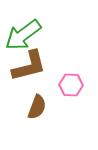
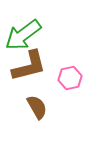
pink hexagon: moved 1 px left, 7 px up; rotated 15 degrees counterclockwise
brown semicircle: rotated 50 degrees counterclockwise
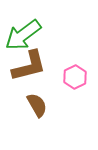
pink hexagon: moved 5 px right, 1 px up; rotated 15 degrees counterclockwise
brown semicircle: moved 2 px up
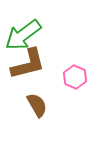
brown L-shape: moved 1 px left, 2 px up
pink hexagon: rotated 10 degrees counterclockwise
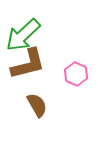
green arrow: rotated 6 degrees counterclockwise
pink hexagon: moved 1 px right, 3 px up
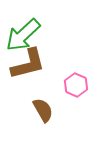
pink hexagon: moved 11 px down
brown semicircle: moved 6 px right, 5 px down
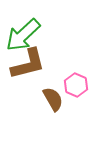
brown semicircle: moved 10 px right, 11 px up
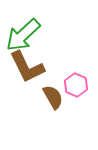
brown L-shape: moved 1 px left, 3 px down; rotated 78 degrees clockwise
brown semicircle: moved 2 px up
